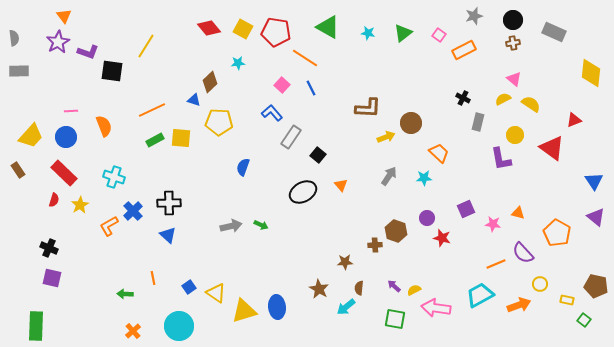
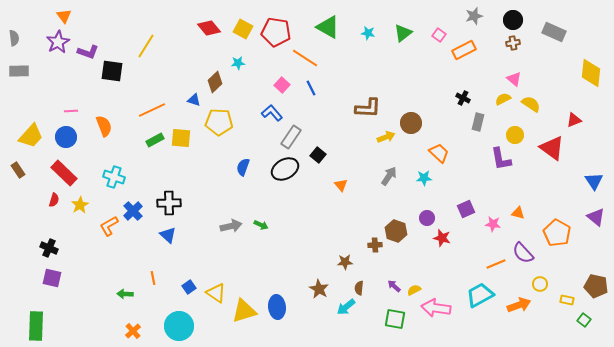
brown diamond at (210, 82): moved 5 px right
black ellipse at (303, 192): moved 18 px left, 23 px up
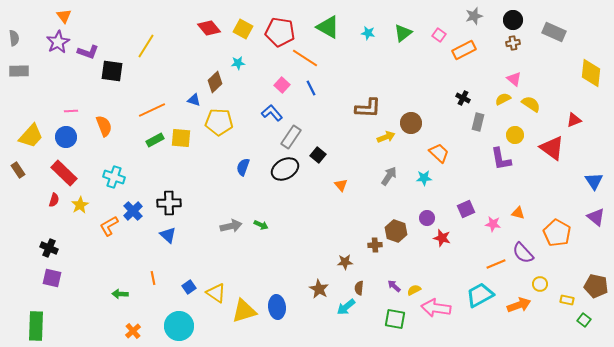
red pentagon at (276, 32): moved 4 px right
green arrow at (125, 294): moved 5 px left
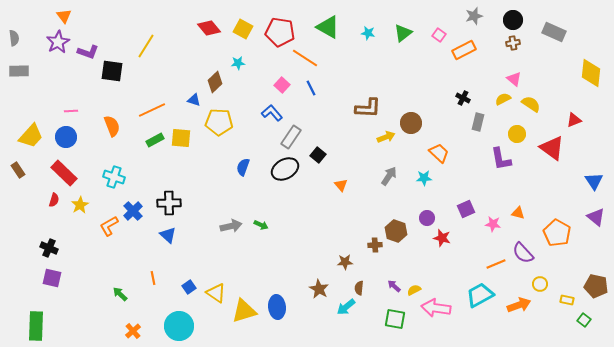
orange semicircle at (104, 126): moved 8 px right
yellow circle at (515, 135): moved 2 px right, 1 px up
green arrow at (120, 294): rotated 42 degrees clockwise
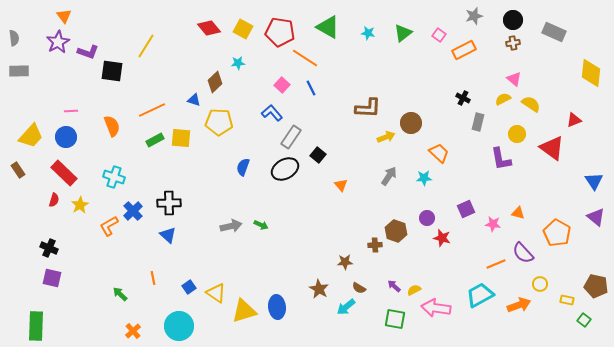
brown semicircle at (359, 288): rotated 64 degrees counterclockwise
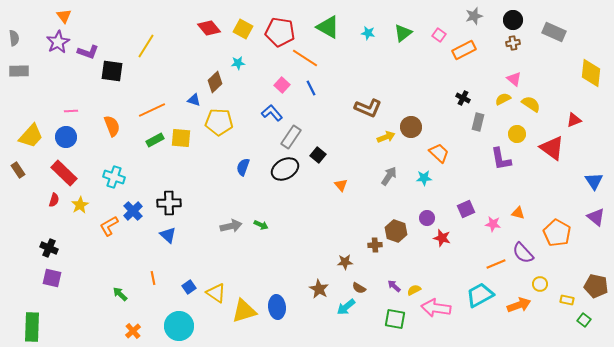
brown L-shape at (368, 108): rotated 20 degrees clockwise
brown circle at (411, 123): moved 4 px down
green rectangle at (36, 326): moved 4 px left, 1 px down
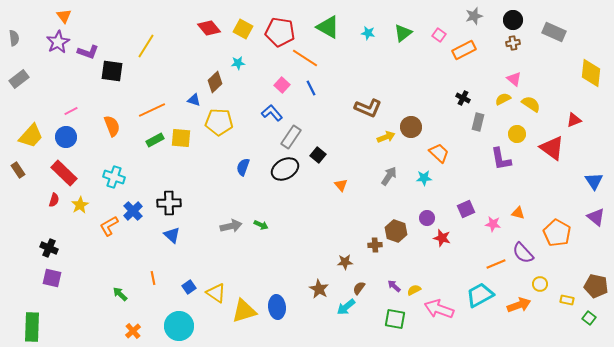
gray rectangle at (19, 71): moved 8 px down; rotated 36 degrees counterclockwise
pink line at (71, 111): rotated 24 degrees counterclockwise
blue triangle at (168, 235): moved 4 px right
brown semicircle at (359, 288): rotated 96 degrees clockwise
pink arrow at (436, 308): moved 3 px right, 1 px down; rotated 12 degrees clockwise
green square at (584, 320): moved 5 px right, 2 px up
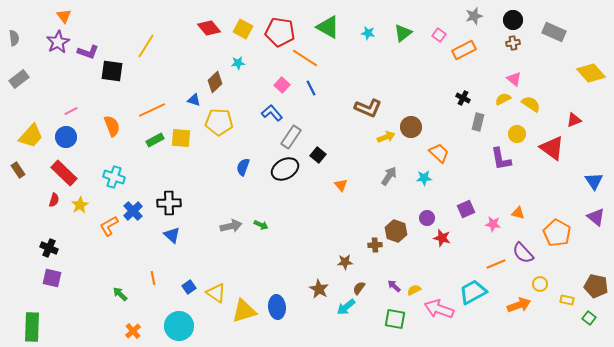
yellow diamond at (591, 73): rotated 48 degrees counterclockwise
cyan trapezoid at (480, 295): moved 7 px left, 3 px up
